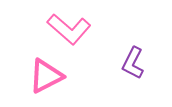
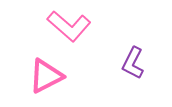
pink L-shape: moved 3 px up
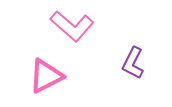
pink L-shape: moved 3 px right
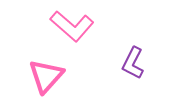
pink triangle: rotated 21 degrees counterclockwise
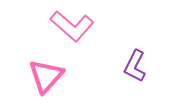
purple L-shape: moved 2 px right, 3 px down
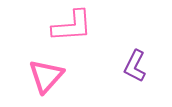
pink L-shape: rotated 45 degrees counterclockwise
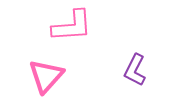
purple L-shape: moved 4 px down
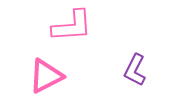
pink triangle: rotated 21 degrees clockwise
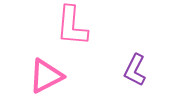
pink L-shape: rotated 99 degrees clockwise
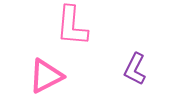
purple L-shape: moved 1 px up
